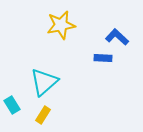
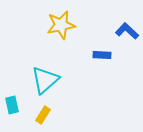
blue L-shape: moved 10 px right, 6 px up
blue rectangle: moved 1 px left, 3 px up
cyan triangle: moved 1 px right, 2 px up
cyan rectangle: rotated 18 degrees clockwise
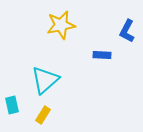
blue L-shape: rotated 105 degrees counterclockwise
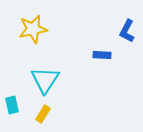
yellow star: moved 28 px left, 4 px down
cyan triangle: rotated 16 degrees counterclockwise
yellow rectangle: moved 1 px up
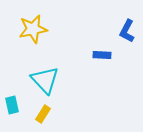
cyan triangle: rotated 16 degrees counterclockwise
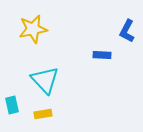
yellow rectangle: rotated 48 degrees clockwise
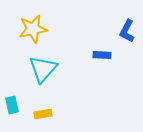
cyan triangle: moved 2 px left, 11 px up; rotated 24 degrees clockwise
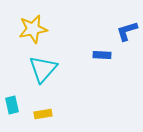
blue L-shape: rotated 45 degrees clockwise
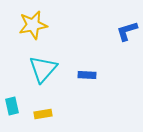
yellow star: moved 4 px up
blue rectangle: moved 15 px left, 20 px down
cyan rectangle: moved 1 px down
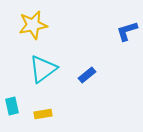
cyan triangle: rotated 12 degrees clockwise
blue rectangle: rotated 42 degrees counterclockwise
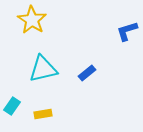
yellow star: moved 1 px left, 5 px up; rotated 28 degrees counterclockwise
cyan triangle: rotated 24 degrees clockwise
blue rectangle: moved 2 px up
cyan rectangle: rotated 48 degrees clockwise
